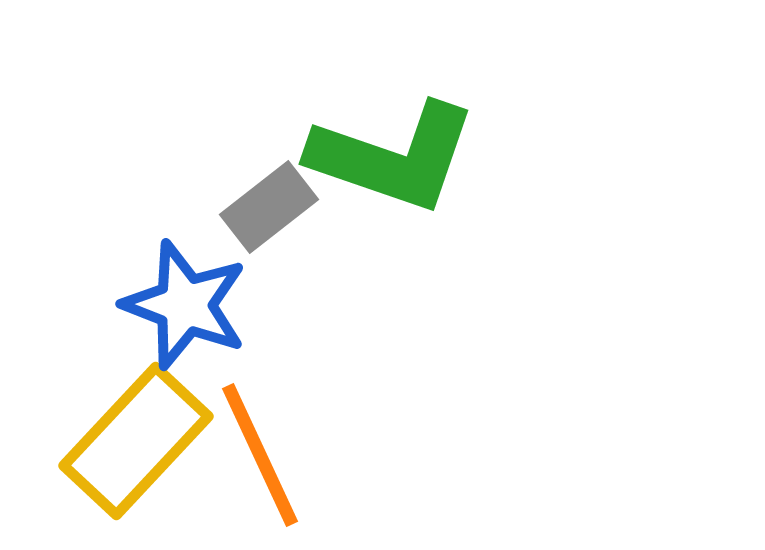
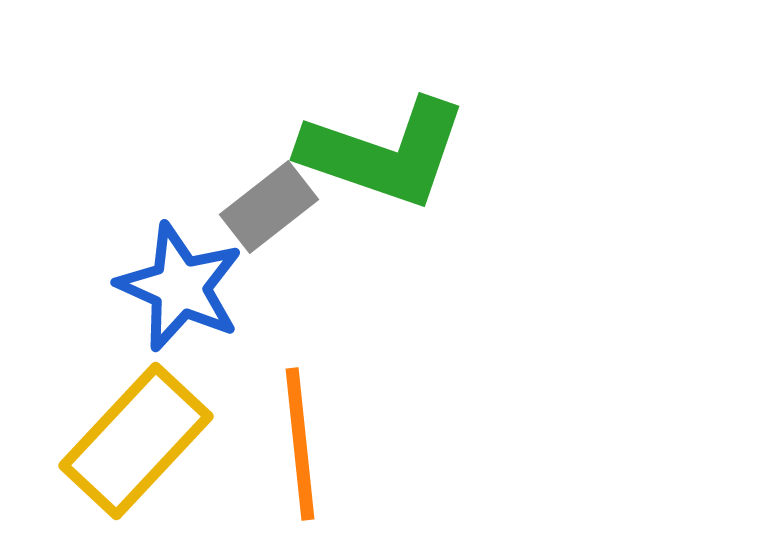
green L-shape: moved 9 px left, 4 px up
blue star: moved 5 px left, 18 px up; rotated 3 degrees clockwise
orange line: moved 40 px right, 11 px up; rotated 19 degrees clockwise
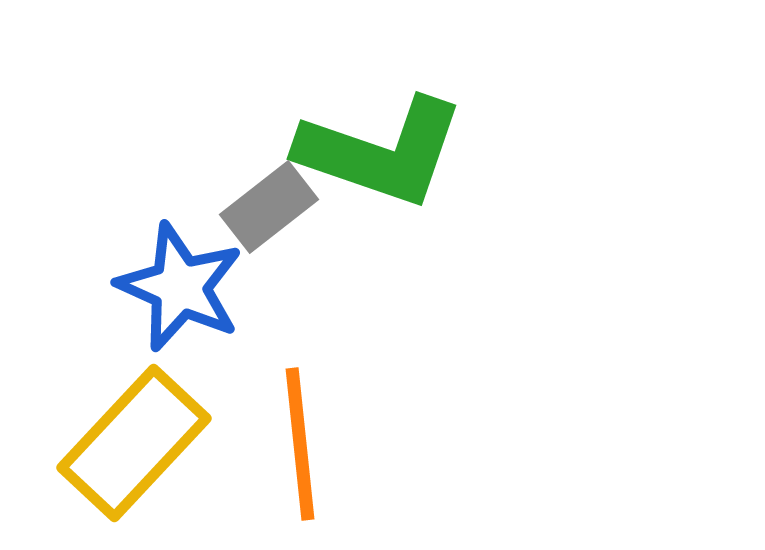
green L-shape: moved 3 px left, 1 px up
yellow rectangle: moved 2 px left, 2 px down
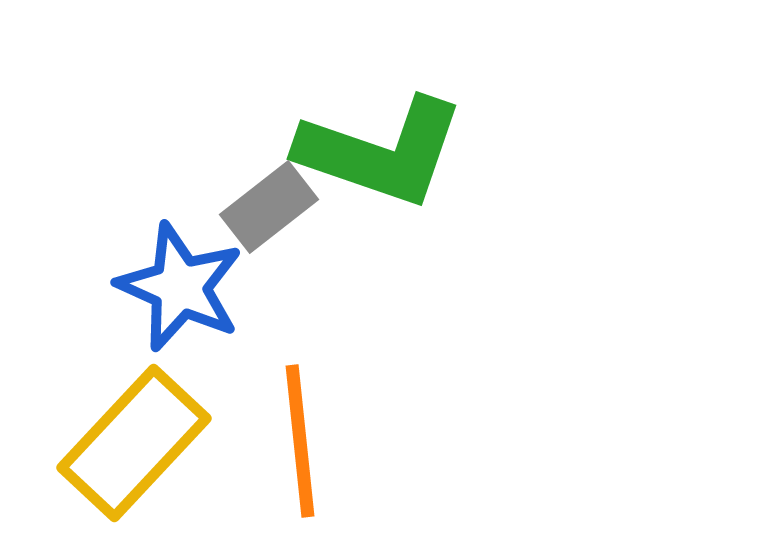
orange line: moved 3 px up
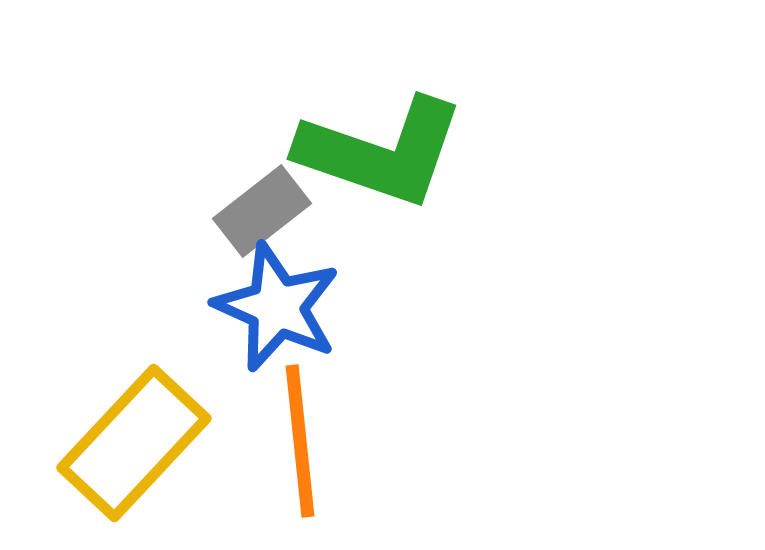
gray rectangle: moved 7 px left, 4 px down
blue star: moved 97 px right, 20 px down
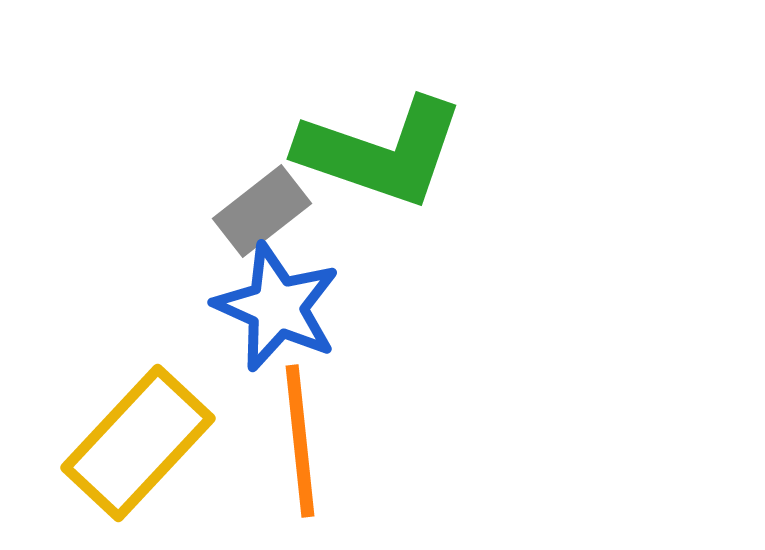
yellow rectangle: moved 4 px right
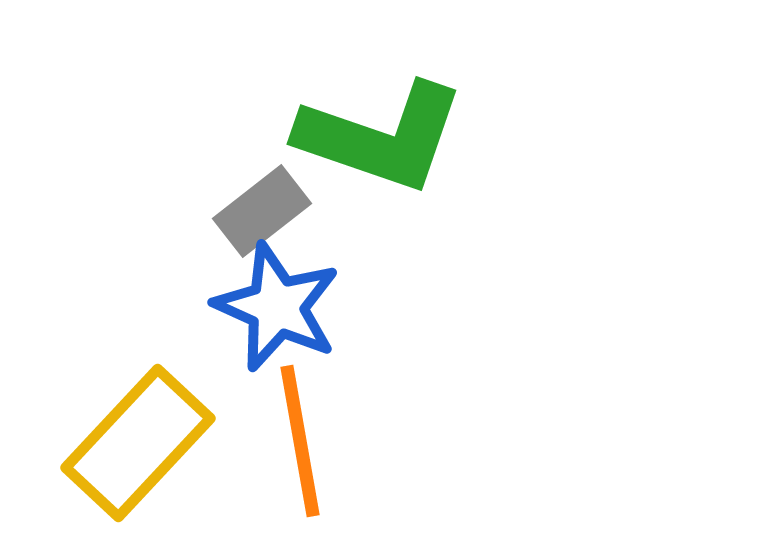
green L-shape: moved 15 px up
orange line: rotated 4 degrees counterclockwise
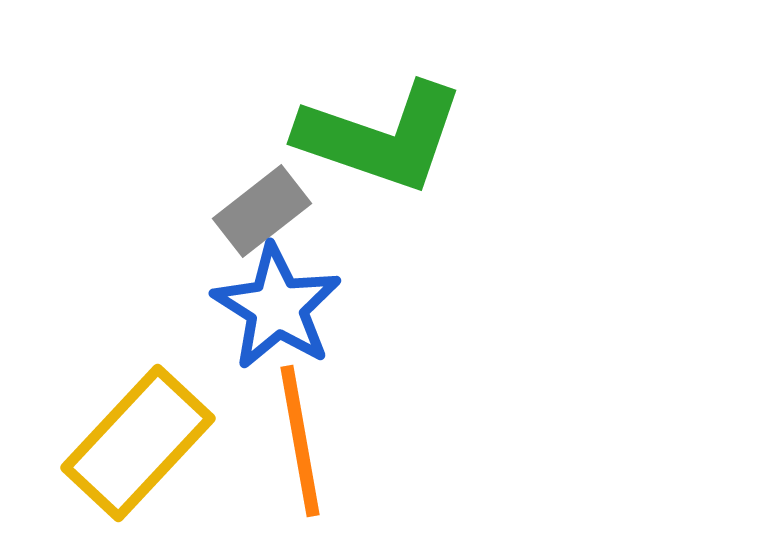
blue star: rotated 8 degrees clockwise
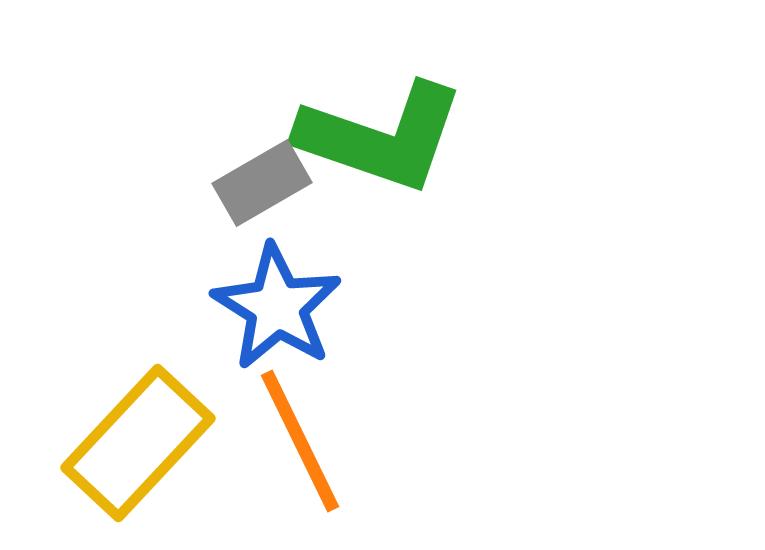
gray rectangle: moved 28 px up; rotated 8 degrees clockwise
orange line: rotated 16 degrees counterclockwise
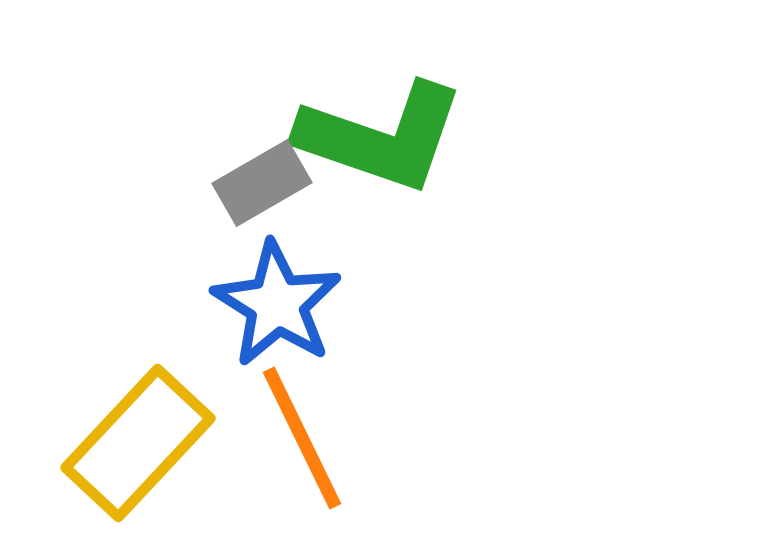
blue star: moved 3 px up
orange line: moved 2 px right, 3 px up
